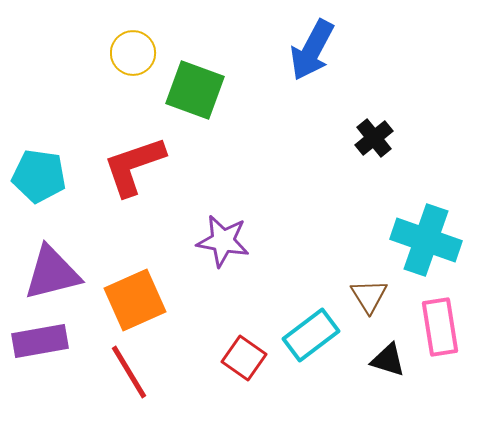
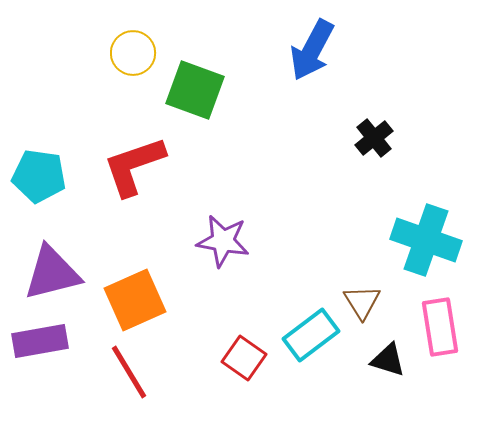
brown triangle: moved 7 px left, 6 px down
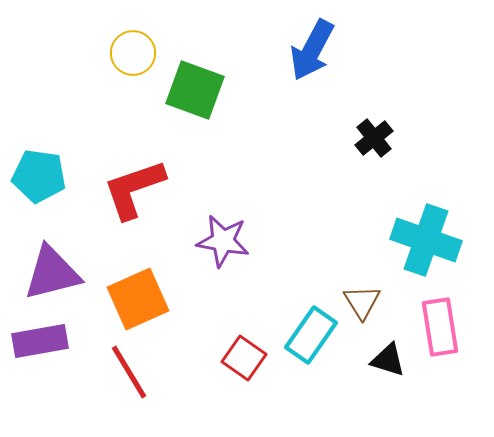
red L-shape: moved 23 px down
orange square: moved 3 px right, 1 px up
cyan rectangle: rotated 18 degrees counterclockwise
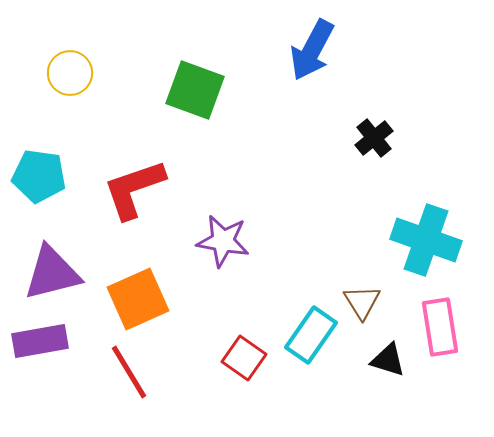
yellow circle: moved 63 px left, 20 px down
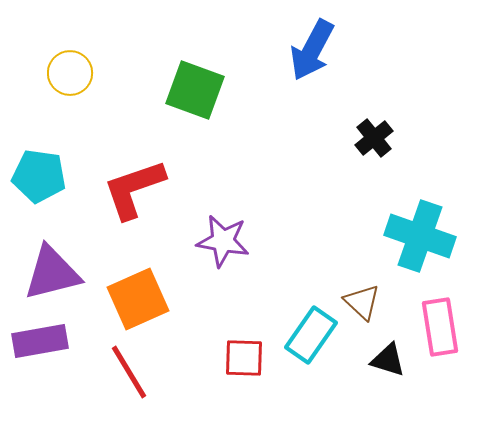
cyan cross: moved 6 px left, 4 px up
brown triangle: rotated 15 degrees counterclockwise
red square: rotated 33 degrees counterclockwise
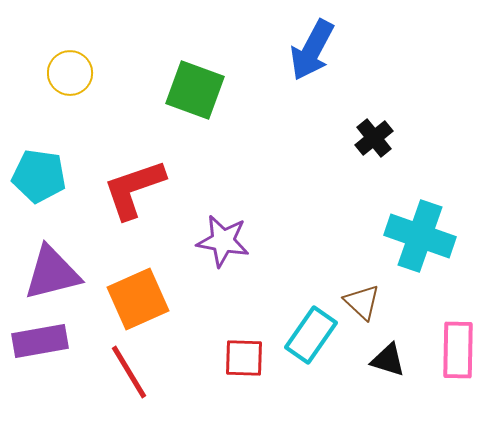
pink rectangle: moved 18 px right, 23 px down; rotated 10 degrees clockwise
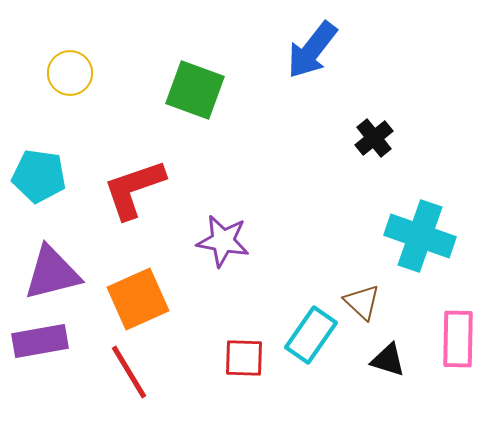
blue arrow: rotated 10 degrees clockwise
pink rectangle: moved 11 px up
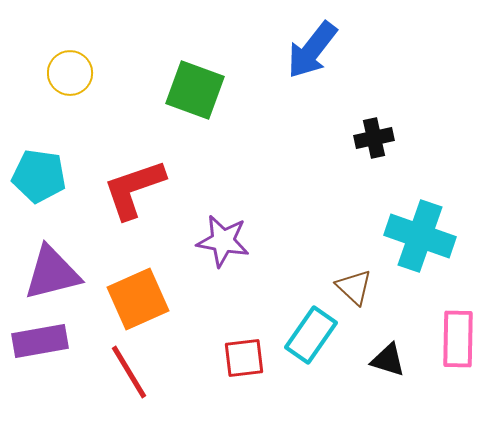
black cross: rotated 27 degrees clockwise
brown triangle: moved 8 px left, 15 px up
red square: rotated 9 degrees counterclockwise
